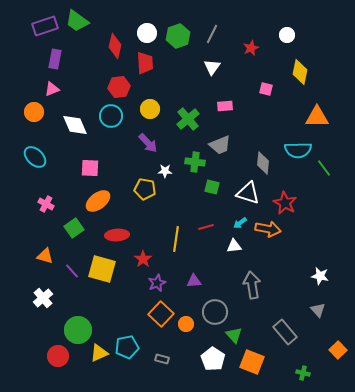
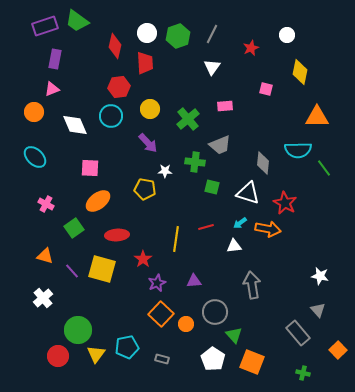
gray rectangle at (285, 332): moved 13 px right, 1 px down
yellow triangle at (99, 353): moved 3 px left, 1 px down; rotated 30 degrees counterclockwise
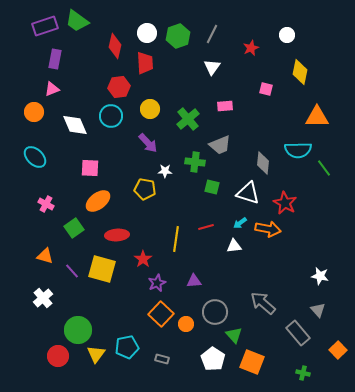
gray arrow at (252, 285): moved 11 px right, 18 px down; rotated 40 degrees counterclockwise
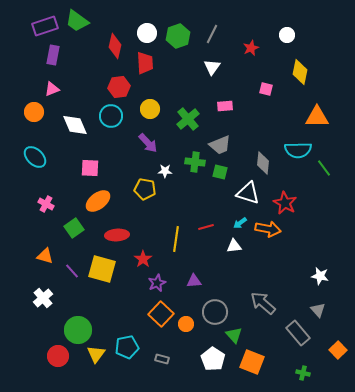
purple rectangle at (55, 59): moved 2 px left, 4 px up
green square at (212, 187): moved 8 px right, 15 px up
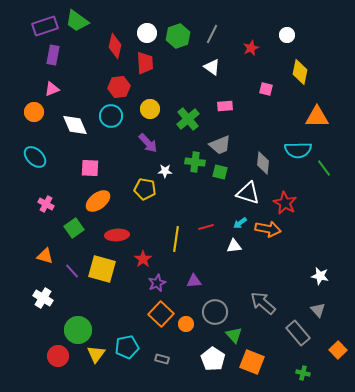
white triangle at (212, 67): rotated 30 degrees counterclockwise
white cross at (43, 298): rotated 18 degrees counterclockwise
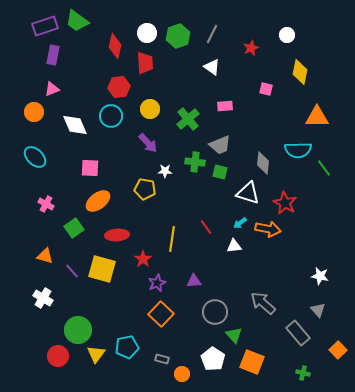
red line at (206, 227): rotated 70 degrees clockwise
yellow line at (176, 239): moved 4 px left
orange circle at (186, 324): moved 4 px left, 50 px down
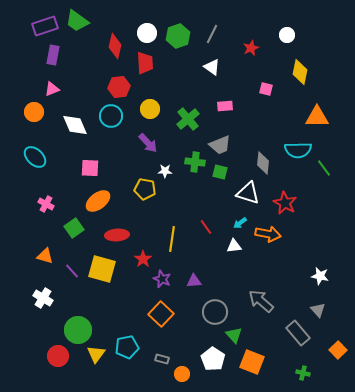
orange arrow at (268, 229): moved 5 px down
purple star at (157, 283): moved 5 px right, 4 px up; rotated 24 degrees counterclockwise
gray arrow at (263, 303): moved 2 px left, 2 px up
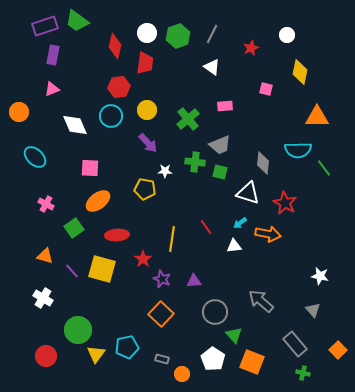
red trapezoid at (145, 63): rotated 10 degrees clockwise
yellow circle at (150, 109): moved 3 px left, 1 px down
orange circle at (34, 112): moved 15 px left
gray triangle at (318, 310): moved 5 px left
gray rectangle at (298, 333): moved 3 px left, 11 px down
red circle at (58, 356): moved 12 px left
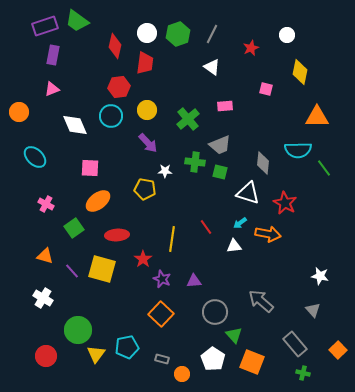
green hexagon at (178, 36): moved 2 px up
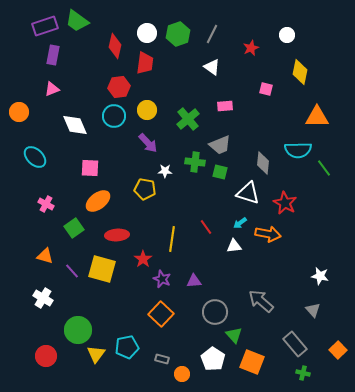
cyan circle at (111, 116): moved 3 px right
